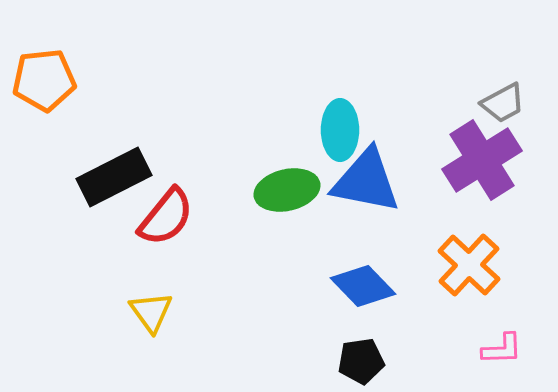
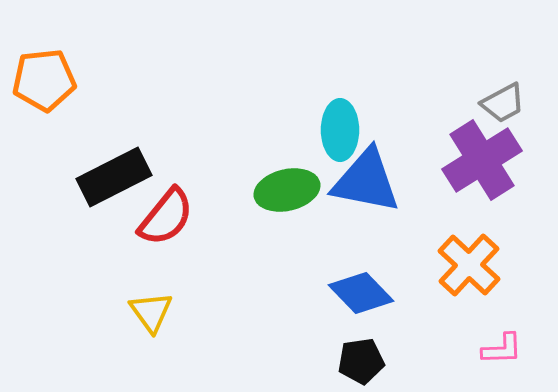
blue diamond: moved 2 px left, 7 px down
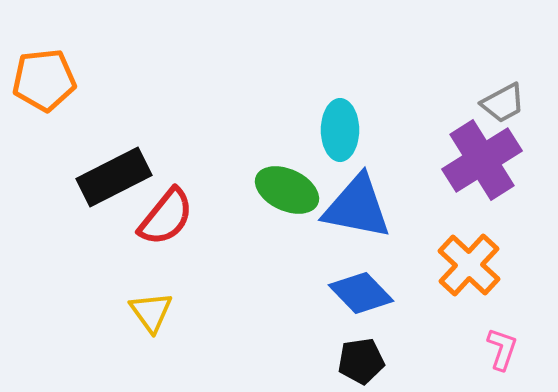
blue triangle: moved 9 px left, 26 px down
green ellipse: rotated 38 degrees clockwise
pink L-shape: rotated 69 degrees counterclockwise
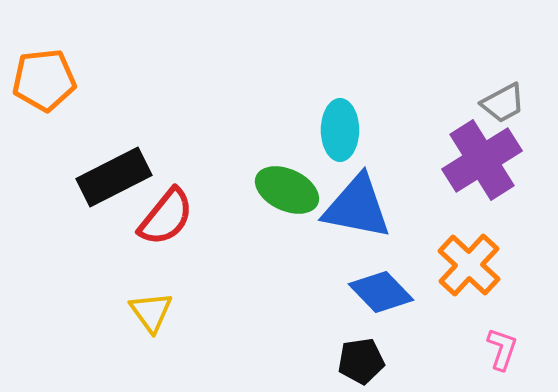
blue diamond: moved 20 px right, 1 px up
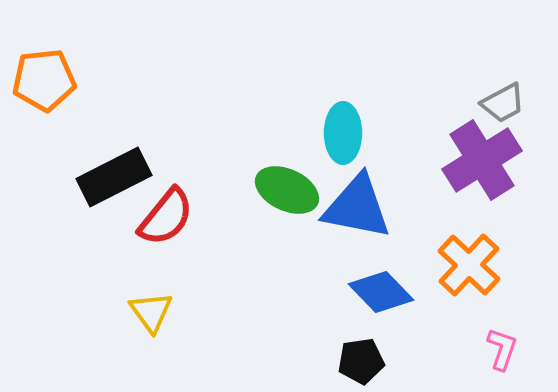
cyan ellipse: moved 3 px right, 3 px down
